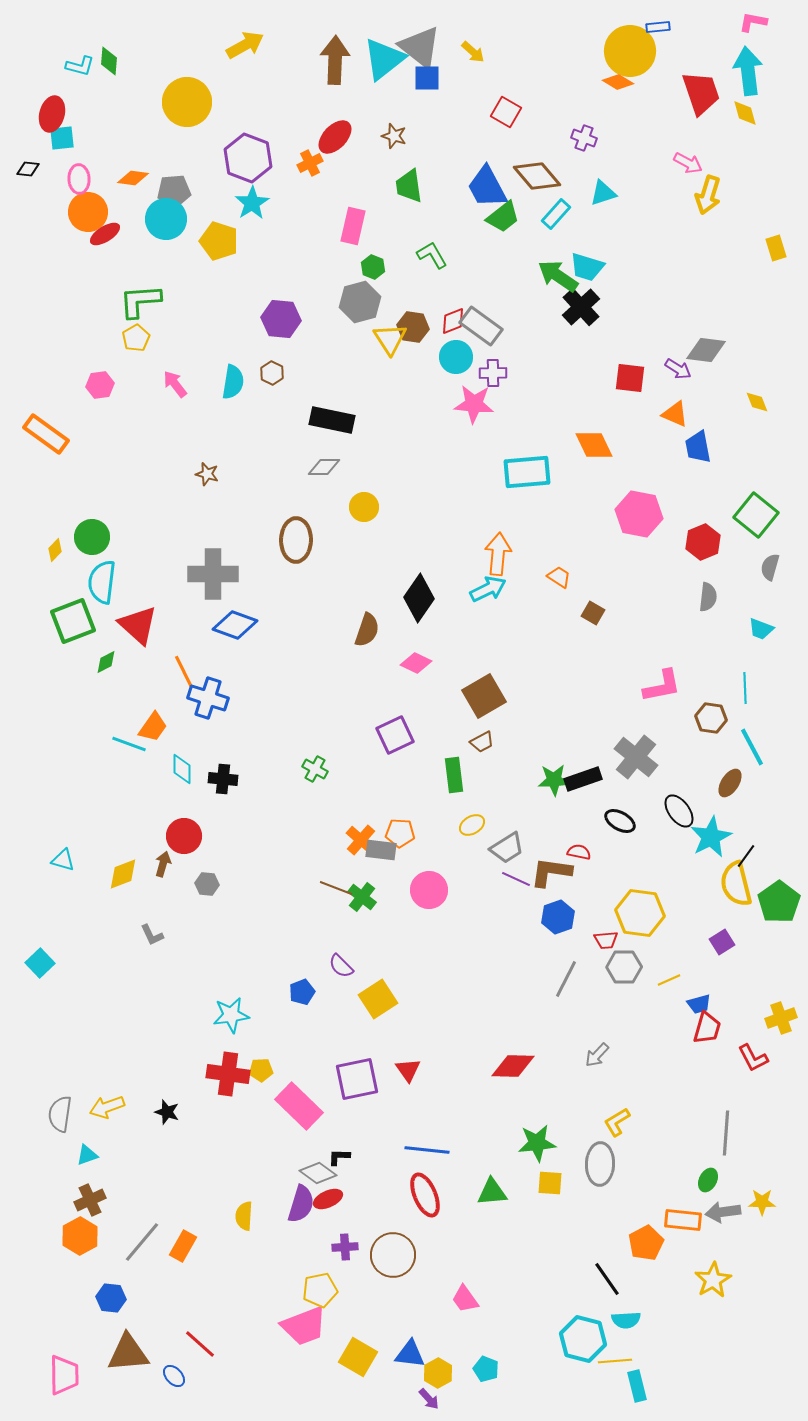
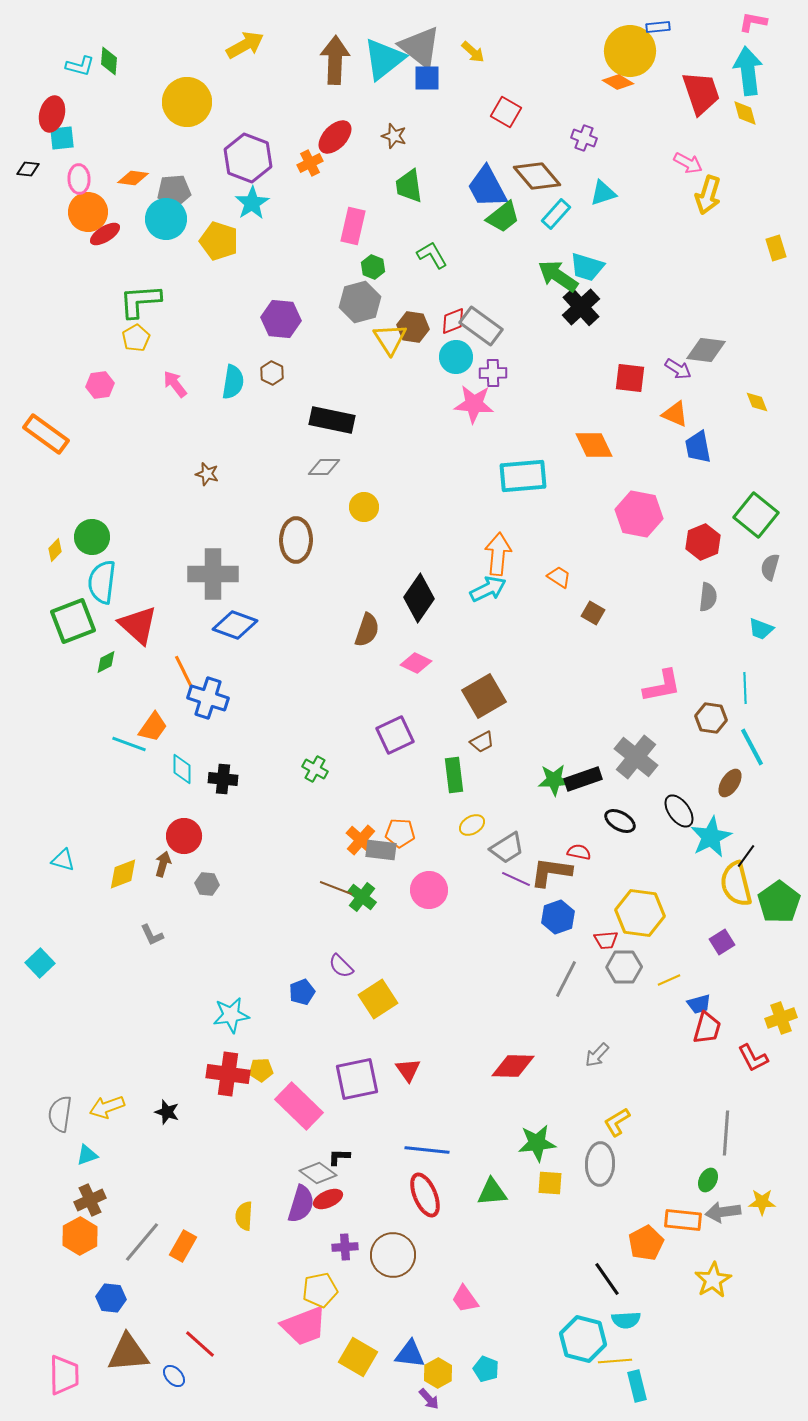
cyan rectangle at (527, 472): moved 4 px left, 4 px down
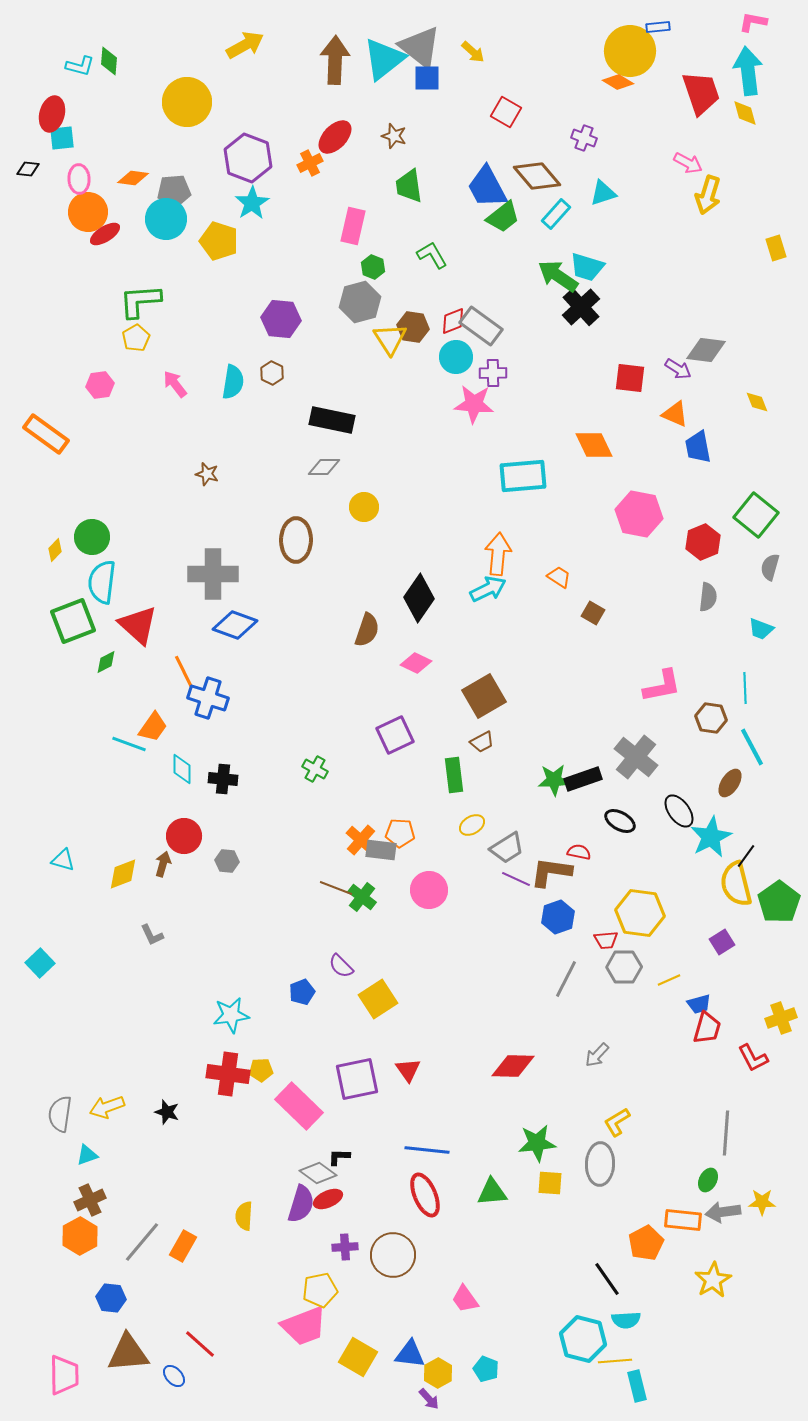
gray hexagon at (207, 884): moved 20 px right, 23 px up
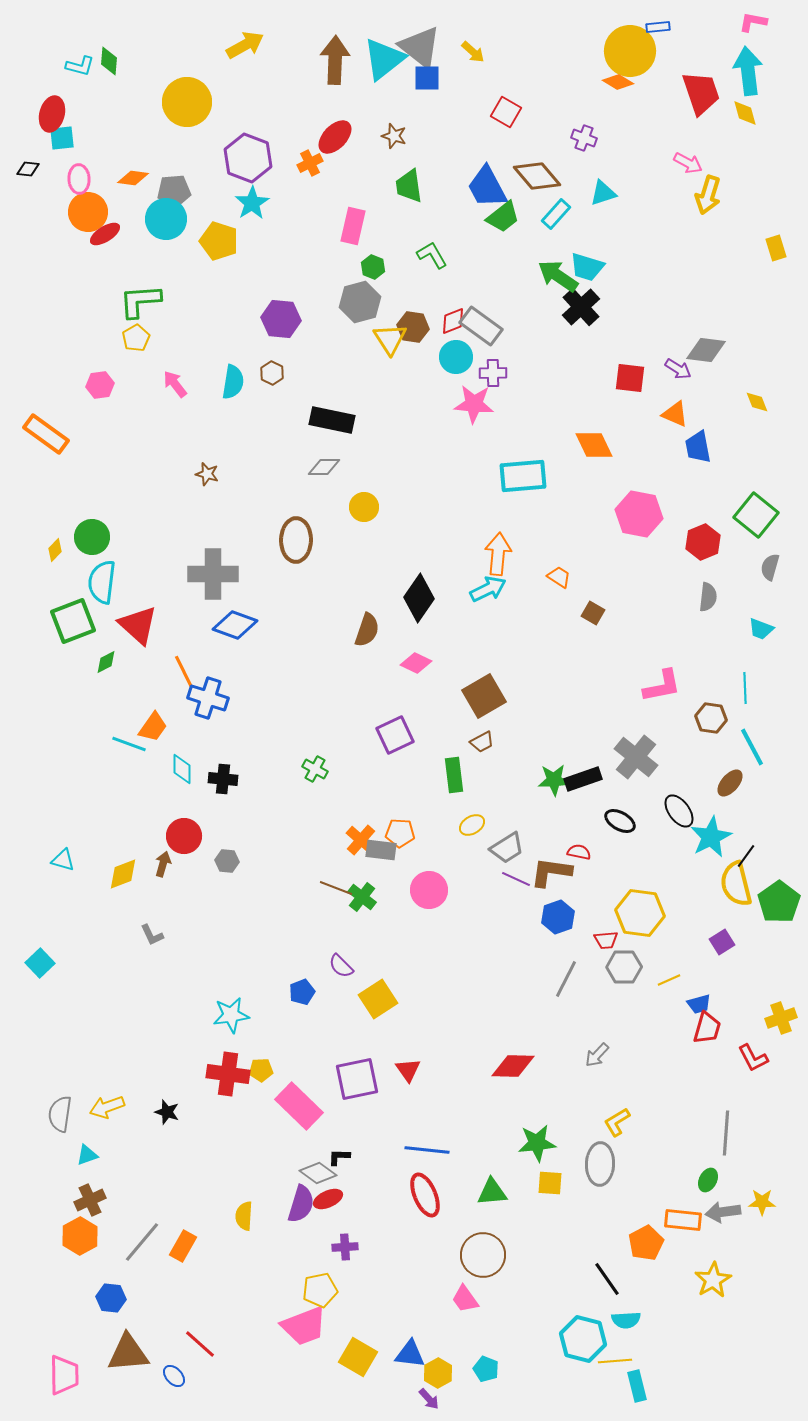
brown ellipse at (730, 783): rotated 8 degrees clockwise
brown circle at (393, 1255): moved 90 px right
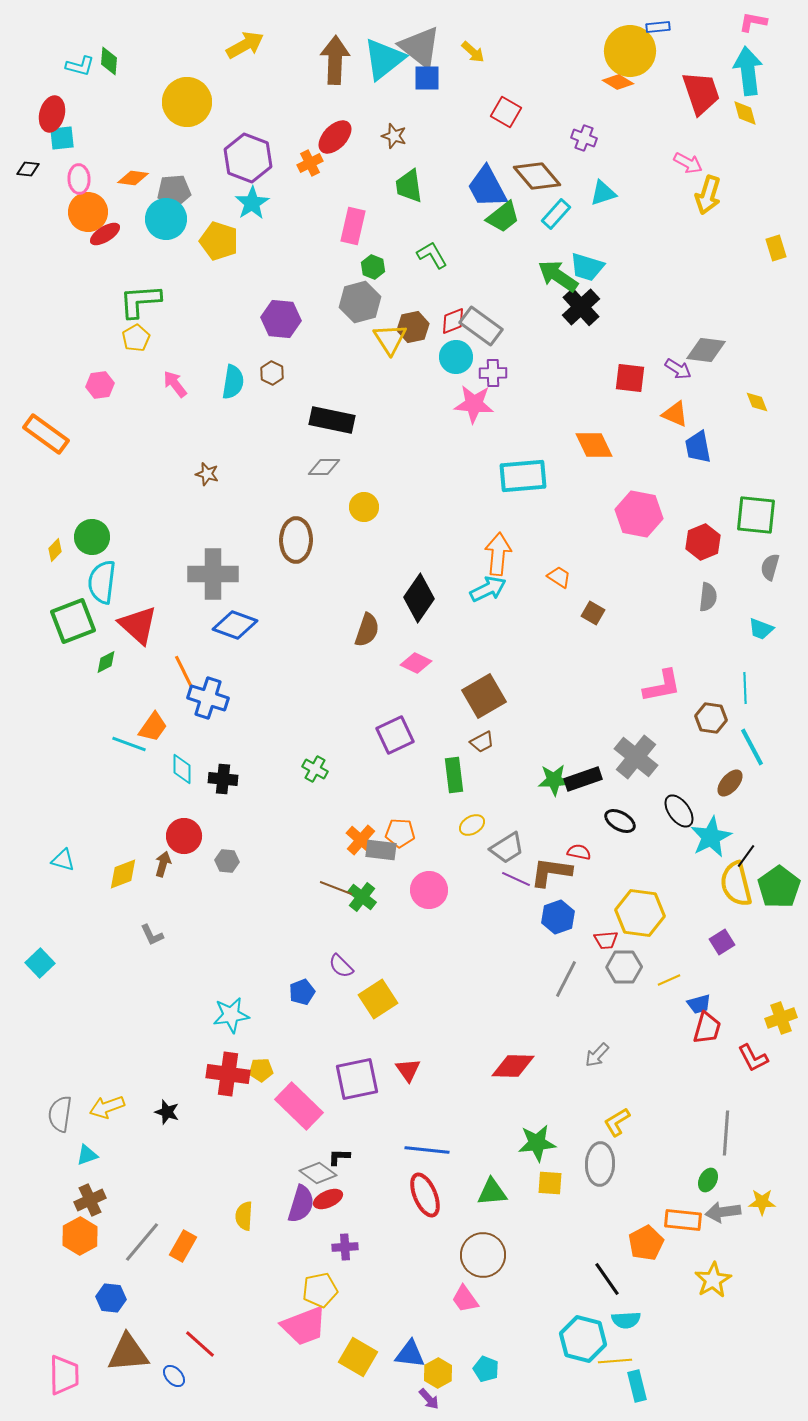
brown hexagon at (413, 327): rotated 20 degrees counterclockwise
green square at (756, 515): rotated 33 degrees counterclockwise
green pentagon at (779, 902): moved 15 px up
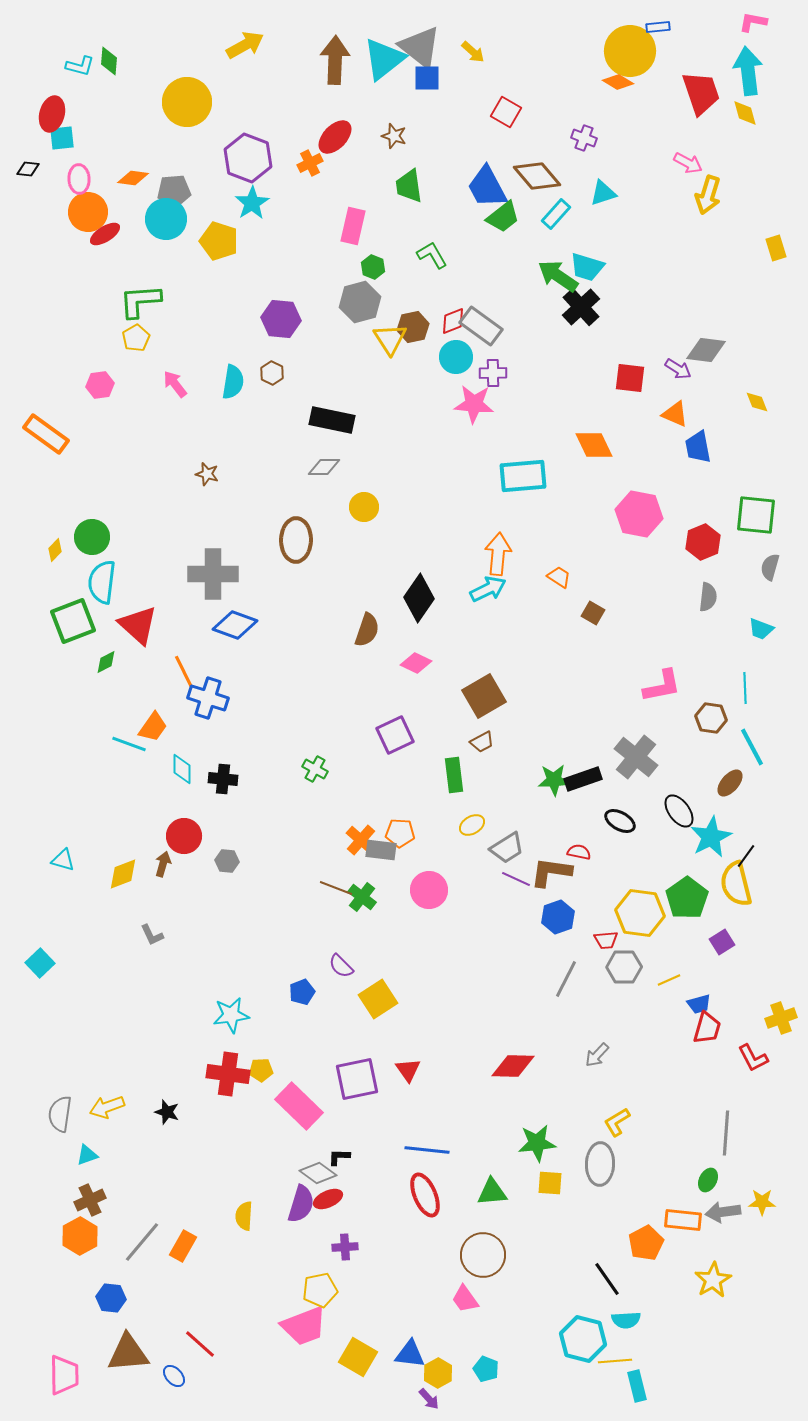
green pentagon at (779, 887): moved 92 px left, 11 px down
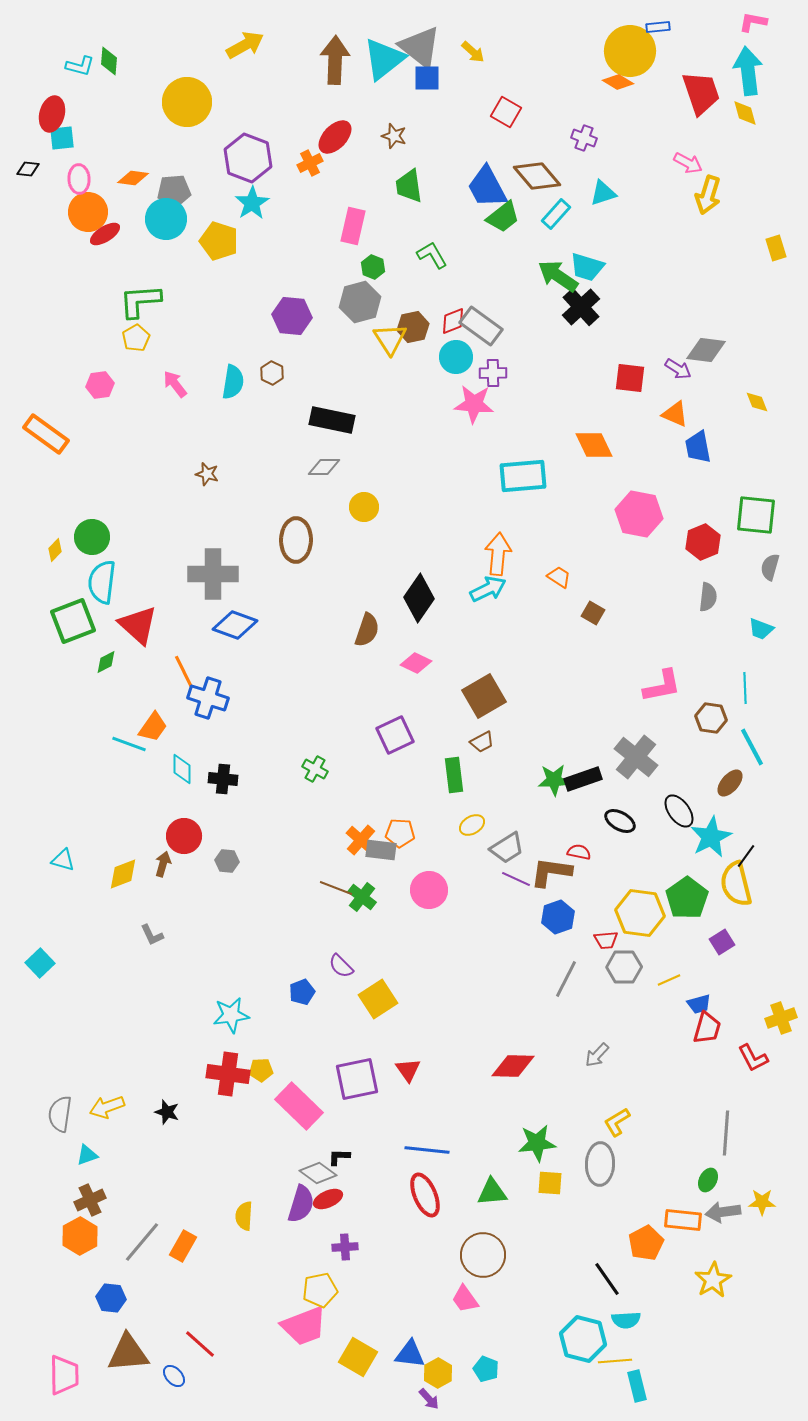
purple hexagon at (281, 319): moved 11 px right, 3 px up
